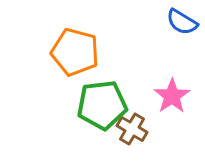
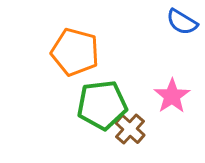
brown cross: moved 2 px left; rotated 12 degrees clockwise
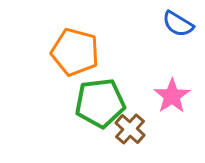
blue semicircle: moved 4 px left, 2 px down
green pentagon: moved 2 px left, 2 px up
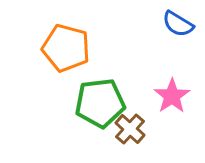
orange pentagon: moved 9 px left, 4 px up
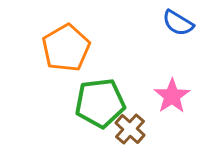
blue semicircle: moved 1 px up
orange pentagon: rotated 27 degrees clockwise
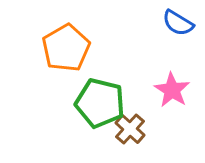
pink star: moved 6 px up; rotated 6 degrees counterclockwise
green pentagon: rotated 21 degrees clockwise
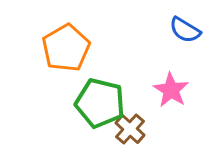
blue semicircle: moved 7 px right, 7 px down
pink star: moved 1 px left
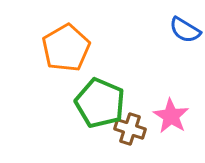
pink star: moved 26 px down
green pentagon: rotated 9 degrees clockwise
brown cross: rotated 24 degrees counterclockwise
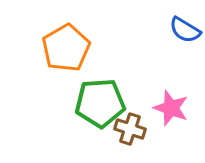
green pentagon: rotated 27 degrees counterclockwise
pink star: moved 8 px up; rotated 12 degrees counterclockwise
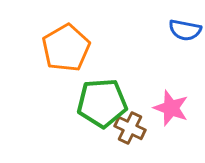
blue semicircle: rotated 20 degrees counterclockwise
green pentagon: moved 2 px right
brown cross: moved 1 px up; rotated 8 degrees clockwise
